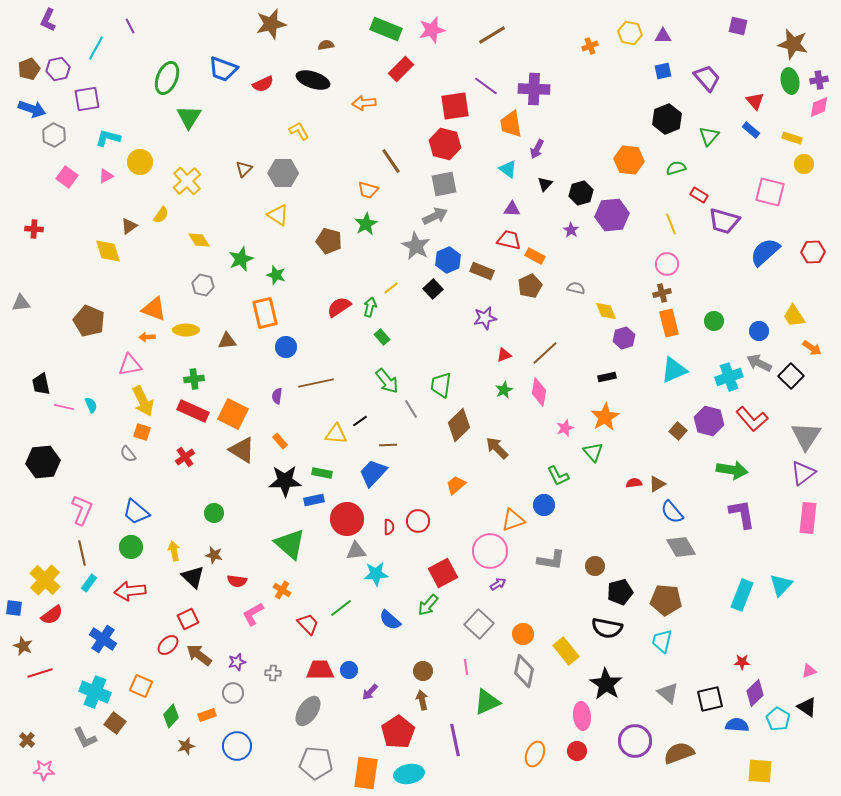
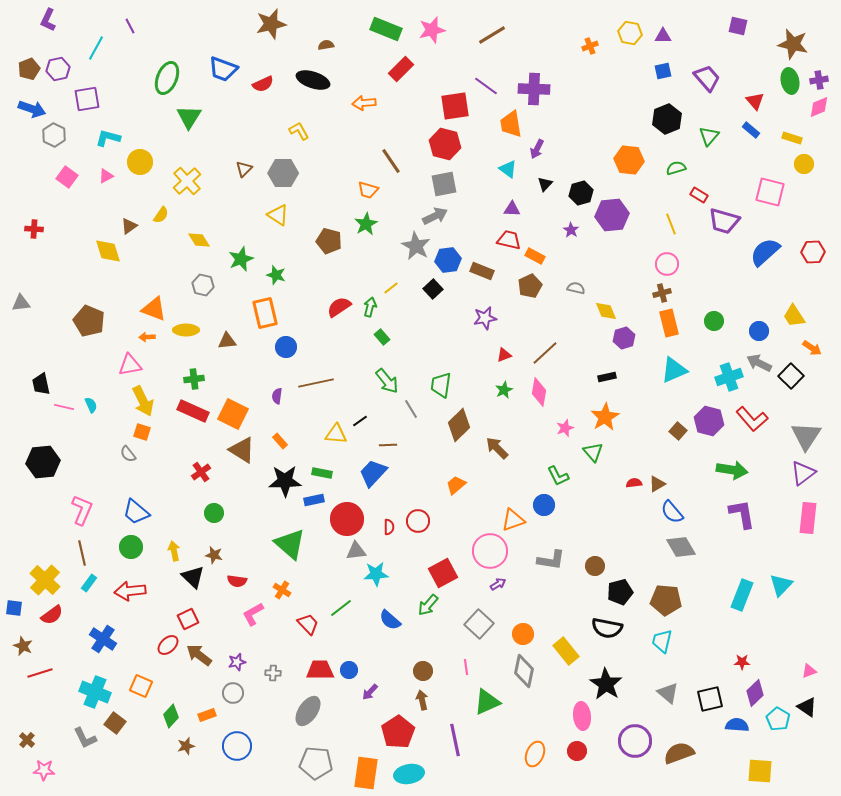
blue hexagon at (448, 260): rotated 15 degrees clockwise
red cross at (185, 457): moved 16 px right, 15 px down
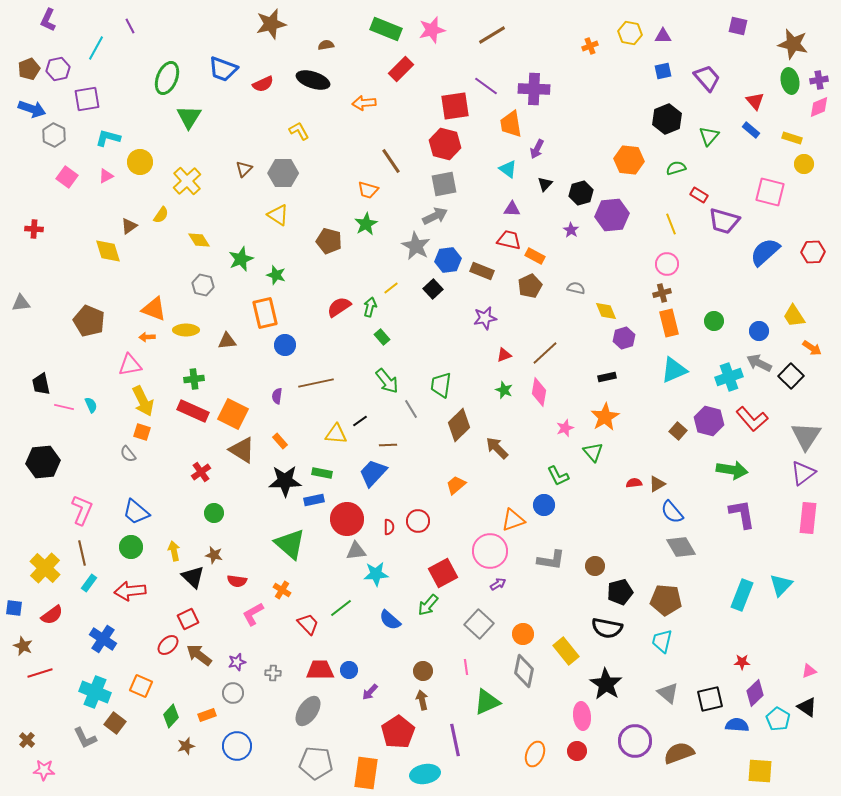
blue circle at (286, 347): moved 1 px left, 2 px up
green star at (504, 390): rotated 24 degrees counterclockwise
yellow cross at (45, 580): moved 12 px up
cyan ellipse at (409, 774): moved 16 px right
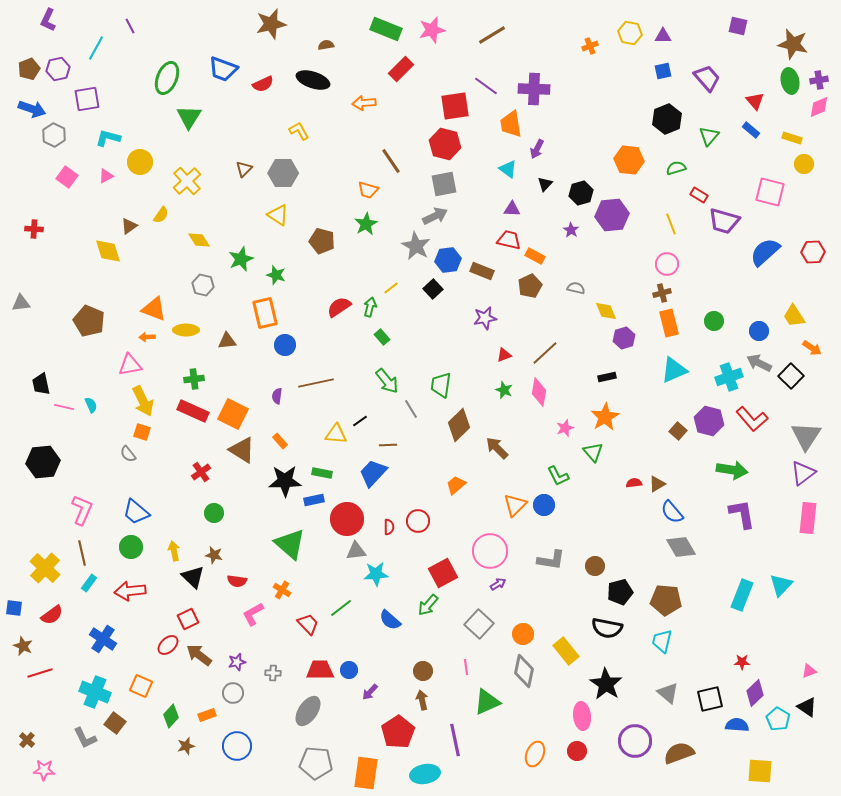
brown pentagon at (329, 241): moved 7 px left
orange triangle at (513, 520): moved 2 px right, 15 px up; rotated 25 degrees counterclockwise
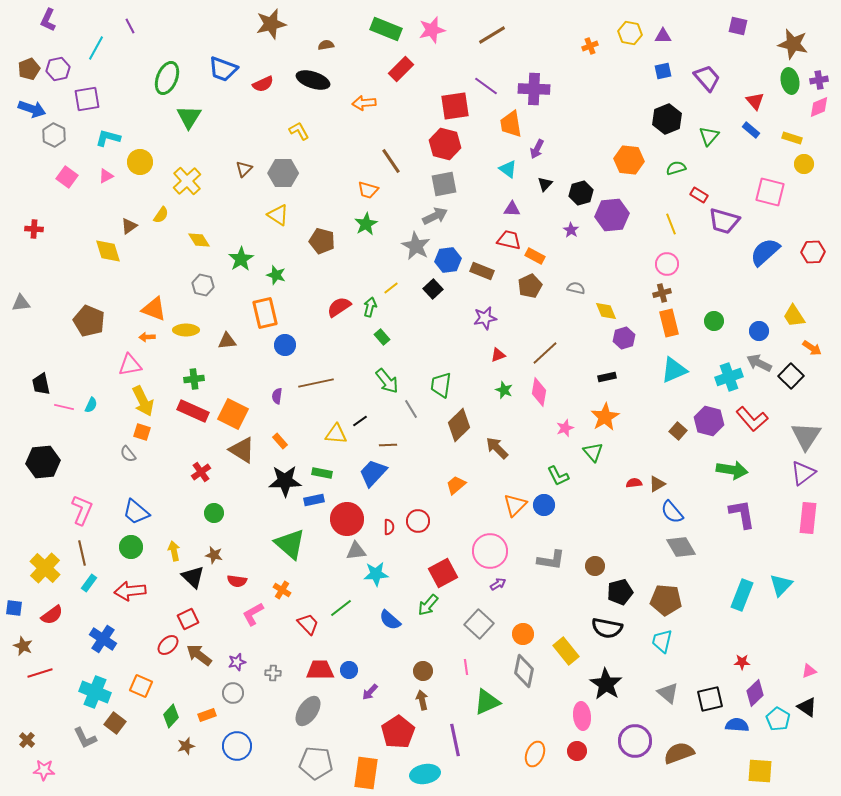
green star at (241, 259): rotated 10 degrees counterclockwise
red triangle at (504, 355): moved 6 px left
cyan semicircle at (91, 405): rotated 49 degrees clockwise
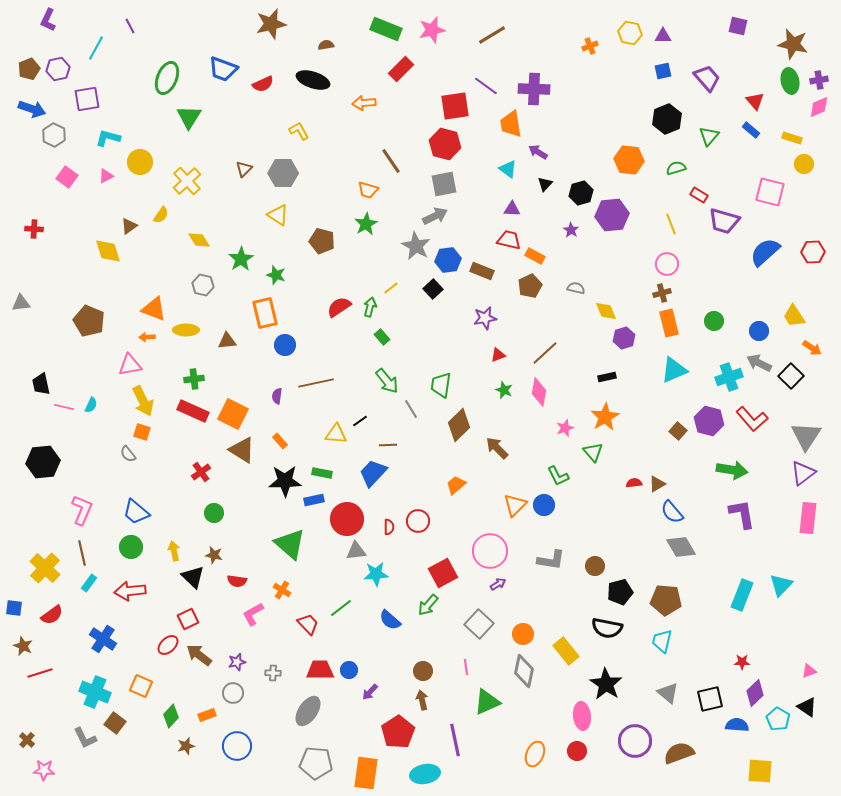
purple arrow at (537, 149): moved 1 px right, 3 px down; rotated 96 degrees clockwise
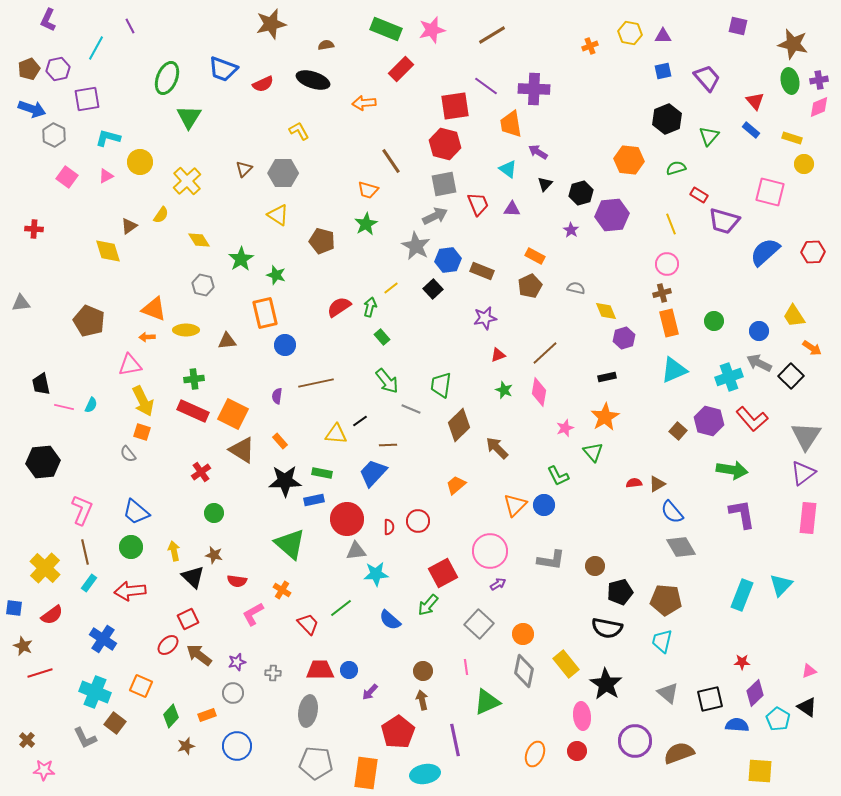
red trapezoid at (509, 240): moved 31 px left, 36 px up; rotated 55 degrees clockwise
gray line at (411, 409): rotated 36 degrees counterclockwise
brown line at (82, 553): moved 3 px right, 1 px up
yellow rectangle at (566, 651): moved 13 px down
gray ellipse at (308, 711): rotated 24 degrees counterclockwise
